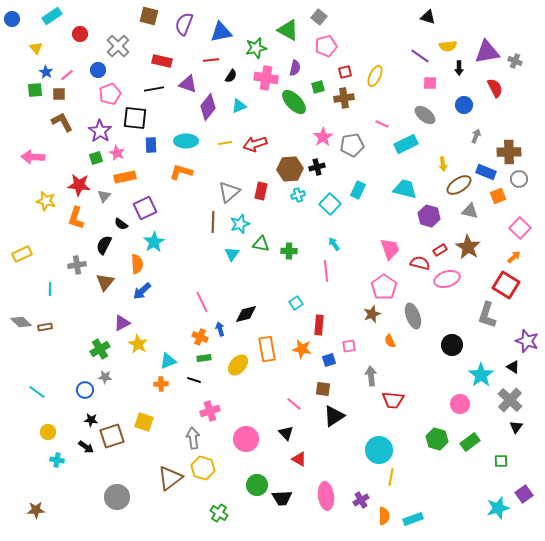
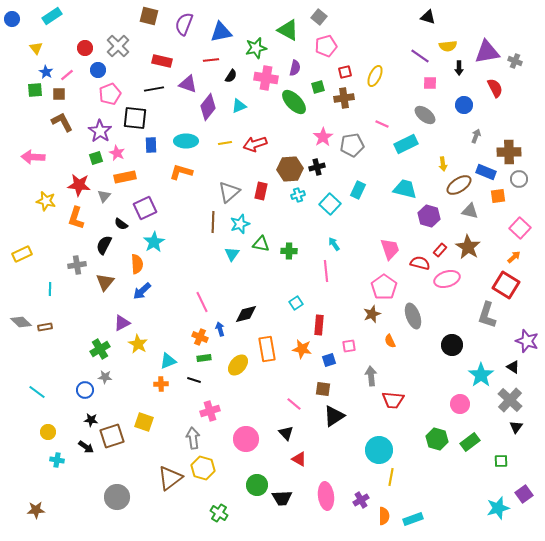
red circle at (80, 34): moved 5 px right, 14 px down
orange square at (498, 196): rotated 14 degrees clockwise
red rectangle at (440, 250): rotated 16 degrees counterclockwise
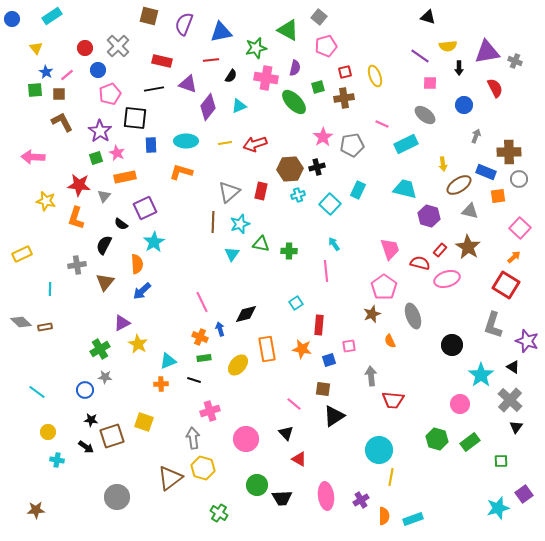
yellow ellipse at (375, 76): rotated 45 degrees counterclockwise
gray L-shape at (487, 315): moved 6 px right, 10 px down
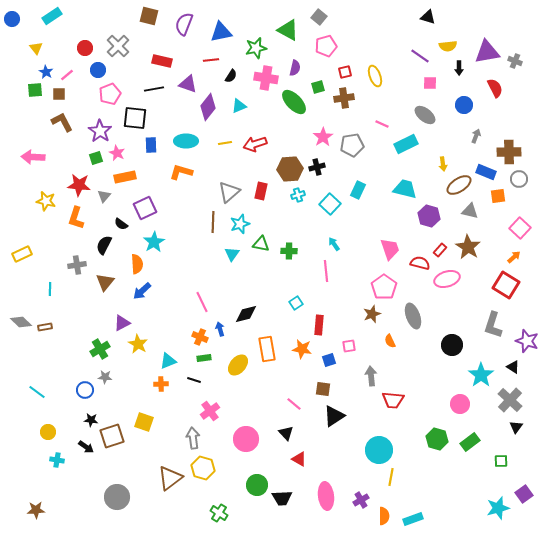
pink cross at (210, 411): rotated 18 degrees counterclockwise
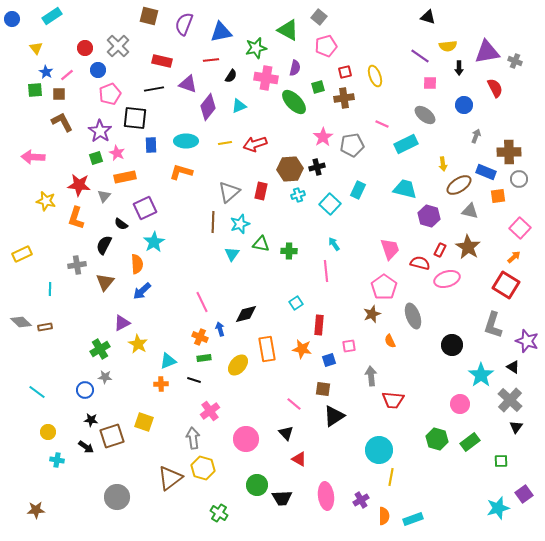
red rectangle at (440, 250): rotated 16 degrees counterclockwise
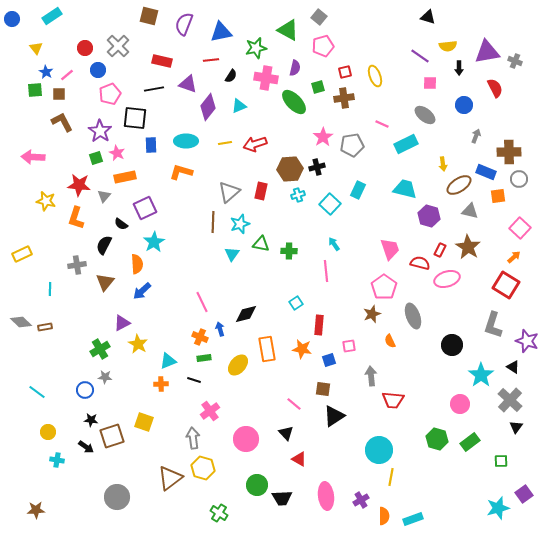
pink pentagon at (326, 46): moved 3 px left
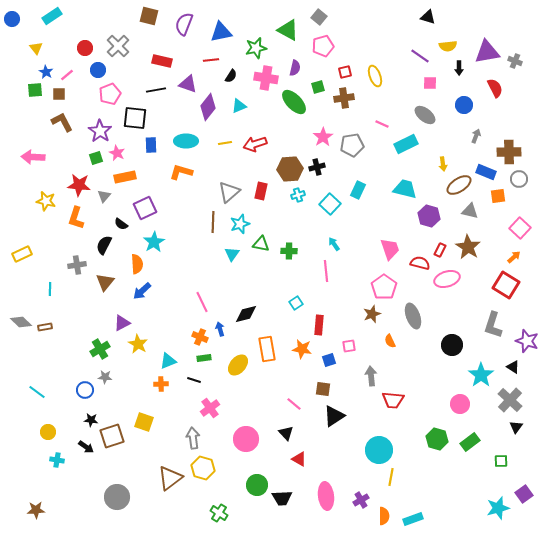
black line at (154, 89): moved 2 px right, 1 px down
pink cross at (210, 411): moved 3 px up
